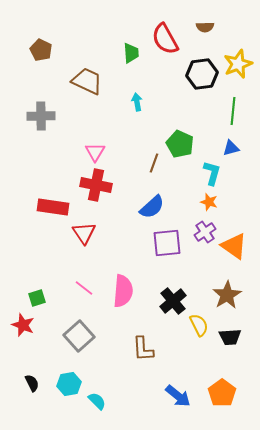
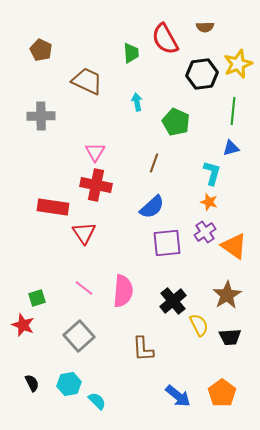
green pentagon: moved 4 px left, 22 px up
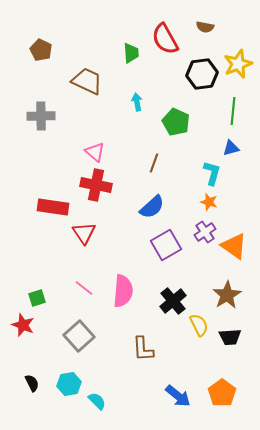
brown semicircle: rotated 12 degrees clockwise
pink triangle: rotated 20 degrees counterclockwise
purple square: moved 1 px left, 2 px down; rotated 24 degrees counterclockwise
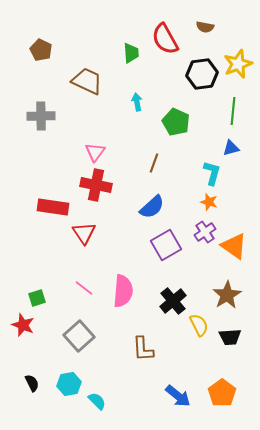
pink triangle: rotated 25 degrees clockwise
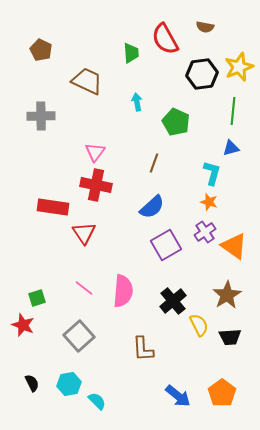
yellow star: moved 1 px right, 3 px down
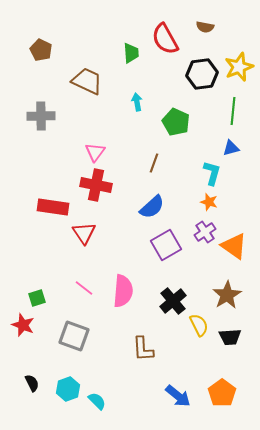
gray square: moved 5 px left; rotated 28 degrees counterclockwise
cyan hexagon: moved 1 px left, 5 px down; rotated 10 degrees counterclockwise
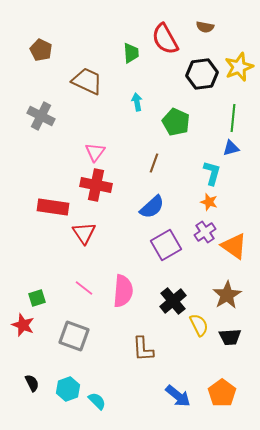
green line: moved 7 px down
gray cross: rotated 28 degrees clockwise
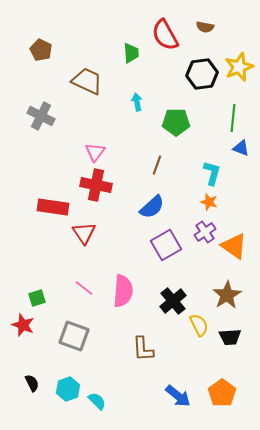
red semicircle: moved 4 px up
green pentagon: rotated 24 degrees counterclockwise
blue triangle: moved 10 px right; rotated 36 degrees clockwise
brown line: moved 3 px right, 2 px down
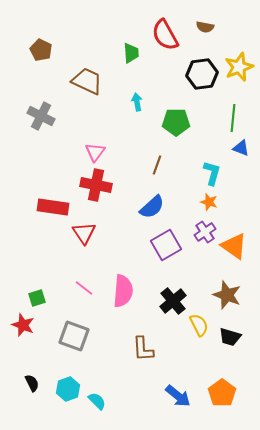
brown star: rotated 20 degrees counterclockwise
black trapezoid: rotated 20 degrees clockwise
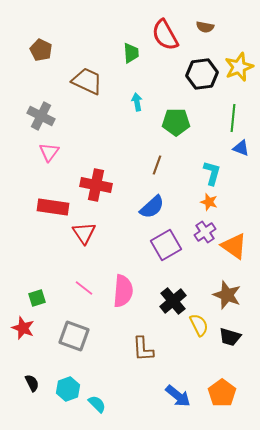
pink triangle: moved 46 px left
red star: moved 3 px down
cyan semicircle: moved 3 px down
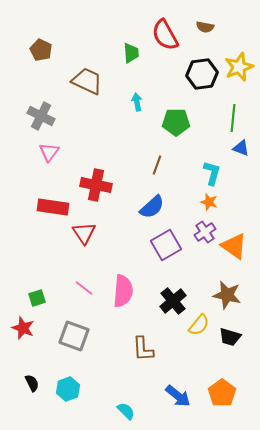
brown star: rotated 8 degrees counterclockwise
yellow semicircle: rotated 65 degrees clockwise
cyan semicircle: moved 29 px right, 7 px down
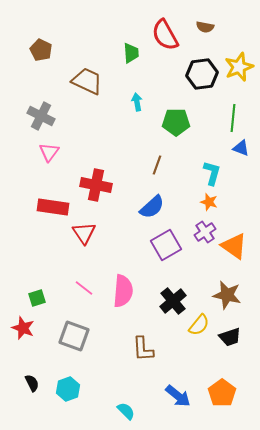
black trapezoid: rotated 35 degrees counterclockwise
